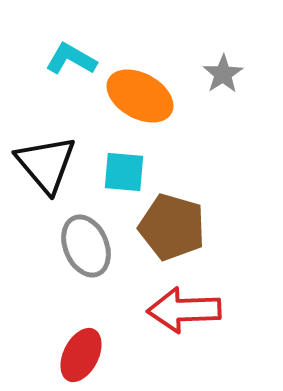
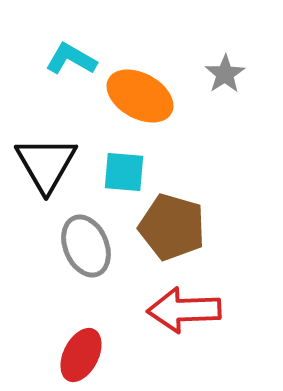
gray star: moved 2 px right
black triangle: rotated 10 degrees clockwise
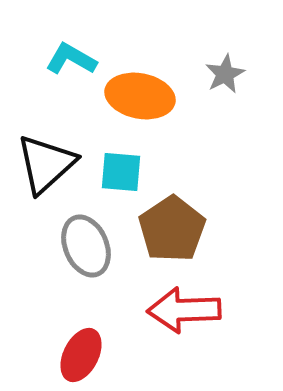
gray star: rotated 6 degrees clockwise
orange ellipse: rotated 18 degrees counterclockwise
black triangle: rotated 18 degrees clockwise
cyan square: moved 3 px left
brown pentagon: moved 2 px down; rotated 22 degrees clockwise
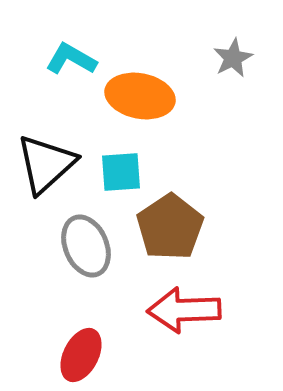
gray star: moved 8 px right, 16 px up
cyan square: rotated 9 degrees counterclockwise
brown pentagon: moved 2 px left, 2 px up
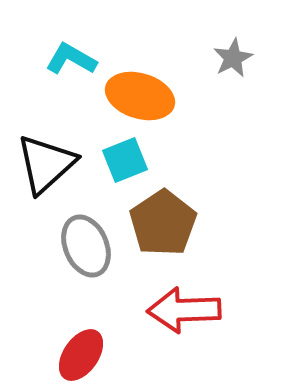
orange ellipse: rotated 6 degrees clockwise
cyan square: moved 4 px right, 12 px up; rotated 18 degrees counterclockwise
brown pentagon: moved 7 px left, 4 px up
red ellipse: rotated 8 degrees clockwise
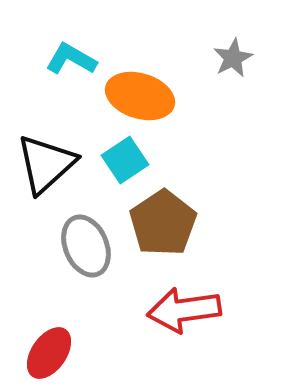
cyan square: rotated 12 degrees counterclockwise
red arrow: rotated 6 degrees counterclockwise
red ellipse: moved 32 px left, 2 px up
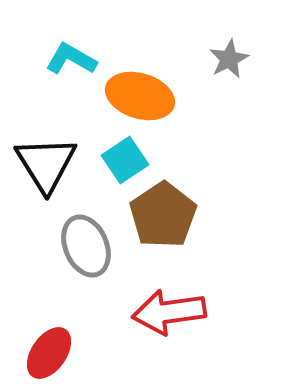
gray star: moved 4 px left, 1 px down
black triangle: rotated 20 degrees counterclockwise
brown pentagon: moved 8 px up
red arrow: moved 15 px left, 2 px down
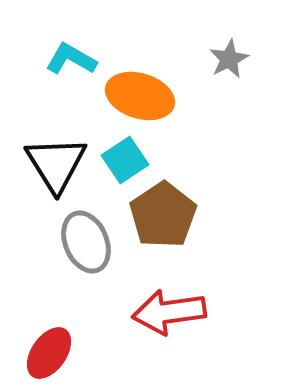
black triangle: moved 10 px right
gray ellipse: moved 4 px up
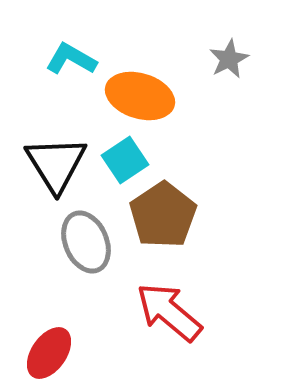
red arrow: rotated 48 degrees clockwise
